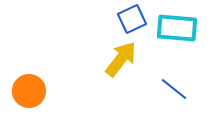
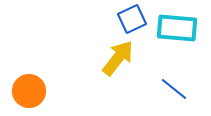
yellow arrow: moved 3 px left, 1 px up
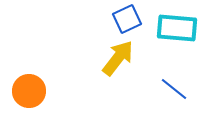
blue square: moved 5 px left
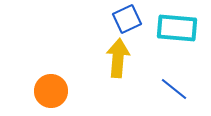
yellow arrow: rotated 33 degrees counterclockwise
orange circle: moved 22 px right
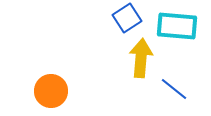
blue square: moved 1 px up; rotated 8 degrees counterclockwise
cyan rectangle: moved 2 px up
yellow arrow: moved 23 px right
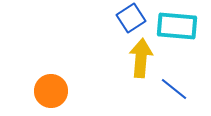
blue square: moved 4 px right
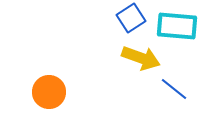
yellow arrow: rotated 105 degrees clockwise
orange circle: moved 2 px left, 1 px down
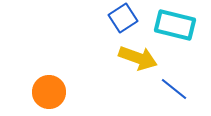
blue square: moved 8 px left
cyan rectangle: moved 2 px left, 1 px up; rotated 9 degrees clockwise
yellow arrow: moved 3 px left
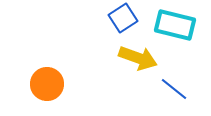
orange circle: moved 2 px left, 8 px up
